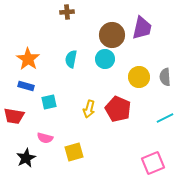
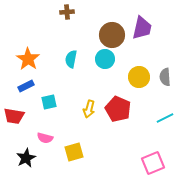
blue rectangle: rotated 42 degrees counterclockwise
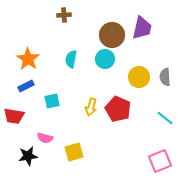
brown cross: moved 3 px left, 3 px down
cyan square: moved 3 px right, 1 px up
yellow arrow: moved 2 px right, 2 px up
cyan line: rotated 66 degrees clockwise
black star: moved 2 px right, 2 px up; rotated 18 degrees clockwise
pink square: moved 7 px right, 2 px up
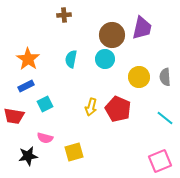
cyan square: moved 7 px left, 3 px down; rotated 14 degrees counterclockwise
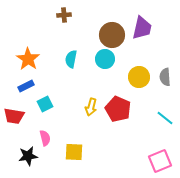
pink semicircle: rotated 119 degrees counterclockwise
yellow square: rotated 18 degrees clockwise
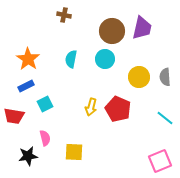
brown cross: rotated 16 degrees clockwise
brown circle: moved 4 px up
